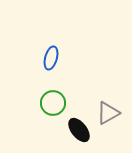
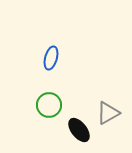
green circle: moved 4 px left, 2 px down
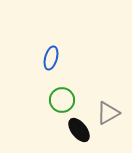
green circle: moved 13 px right, 5 px up
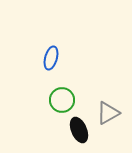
black ellipse: rotated 15 degrees clockwise
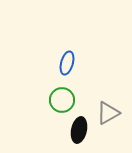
blue ellipse: moved 16 px right, 5 px down
black ellipse: rotated 35 degrees clockwise
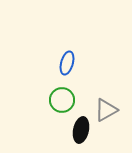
gray triangle: moved 2 px left, 3 px up
black ellipse: moved 2 px right
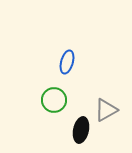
blue ellipse: moved 1 px up
green circle: moved 8 px left
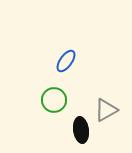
blue ellipse: moved 1 px left, 1 px up; rotated 20 degrees clockwise
black ellipse: rotated 20 degrees counterclockwise
